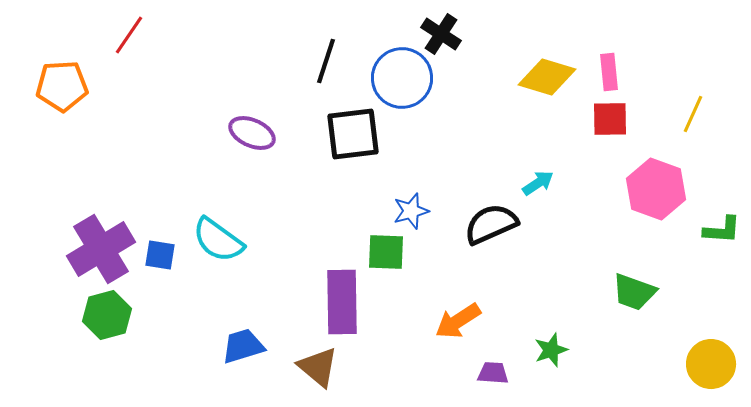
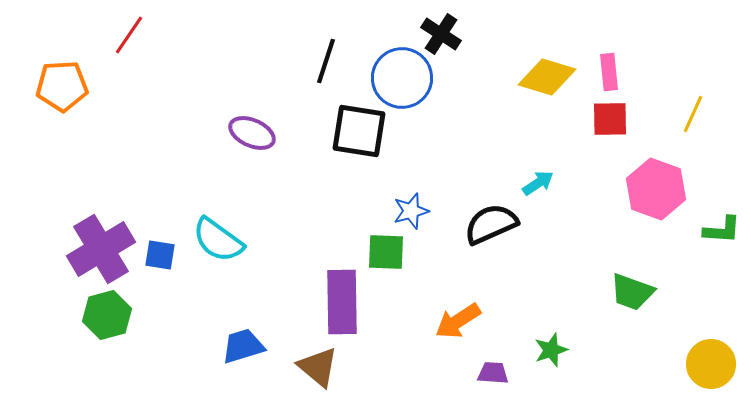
black square: moved 6 px right, 3 px up; rotated 16 degrees clockwise
green trapezoid: moved 2 px left
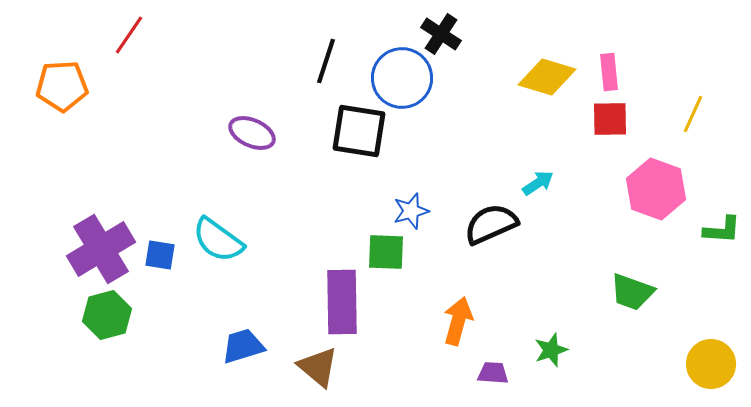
orange arrow: rotated 138 degrees clockwise
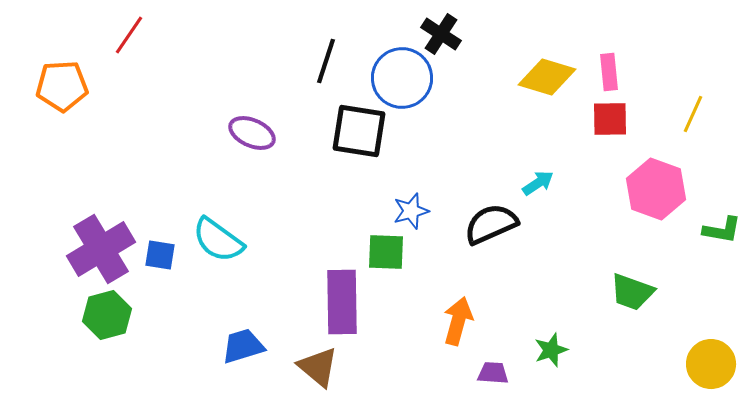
green L-shape: rotated 6 degrees clockwise
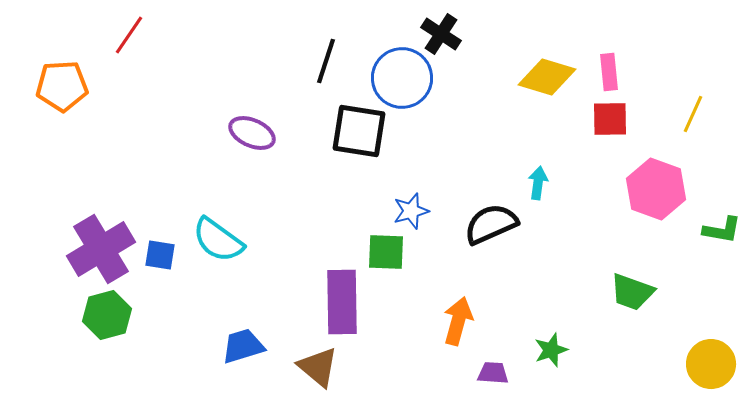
cyan arrow: rotated 48 degrees counterclockwise
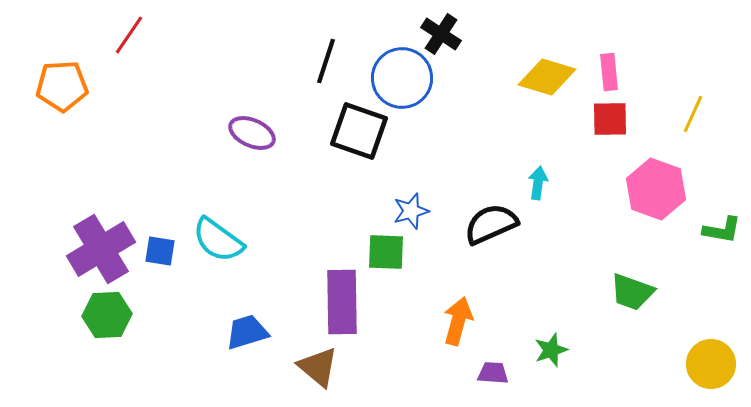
black square: rotated 10 degrees clockwise
blue square: moved 4 px up
green hexagon: rotated 12 degrees clockwise
blue trapezoid: moved 4 px right, 14 px up
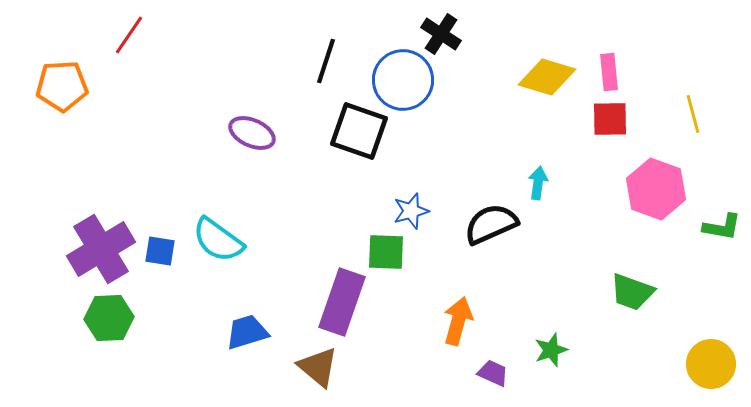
blue circle: moved 1 px right, 2 px down
yellow line: rotated 39 degrees counterclockwise
green L-shape: moved 3 px up
purple rectangle: rotated 20 degrees clockwise
green hexagon: moved 2 px right, 3 px down
purple trapezoid: rotated 20 degrees clockwise
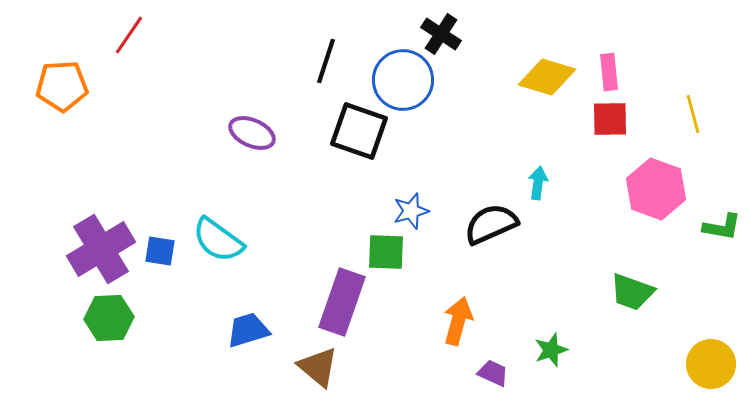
blue trapezoid: moved 1 px right, 2 px up
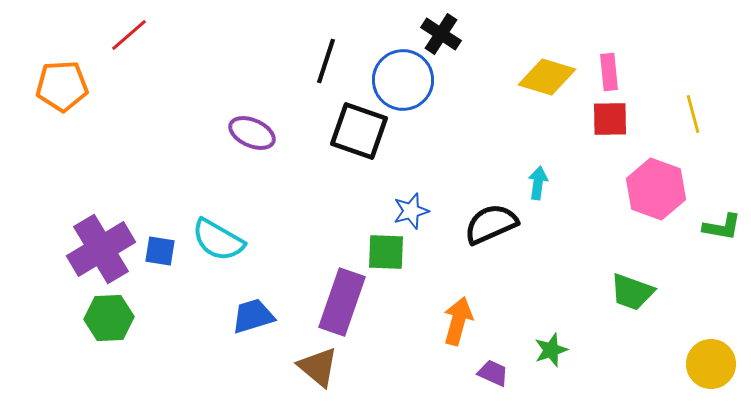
red line: rotated 15 degrees clockwise
cyan semicircle: rotated 6 degrees counterclockwise
blue trapezoid: moved 5 px right, 14 px up
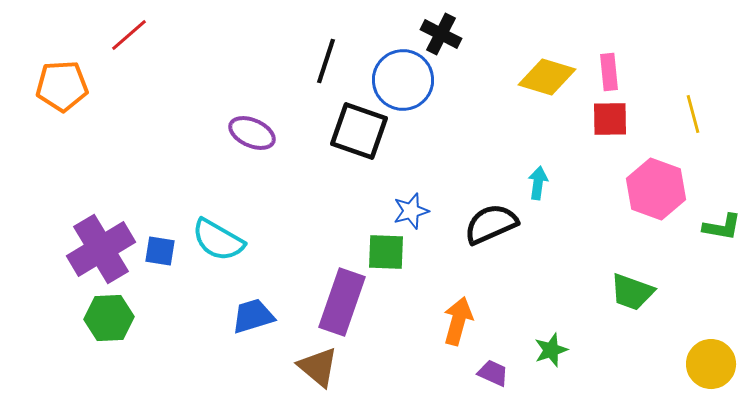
black cross: rotated 6 degrees counterclockwise
